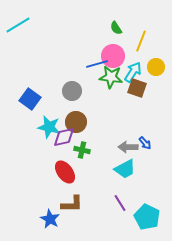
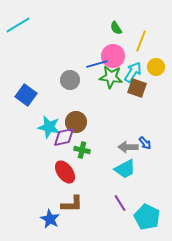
gray circle: moved 2 px left, 11 px up
blue square: moved 4 px left, 4 px up
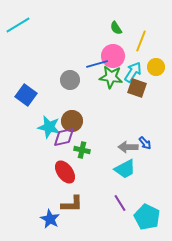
brown circle: moved 4 px left, 1 px up
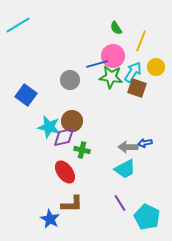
blue arrow: rotated 120 degrees clockwise
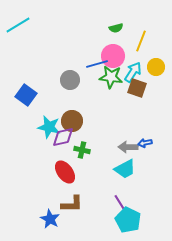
green semicircle: rotated 72 degrees counterclockwise
purple diamond: moved 1 px left
cyan pentagon: moved 19 px left, 3 px down
